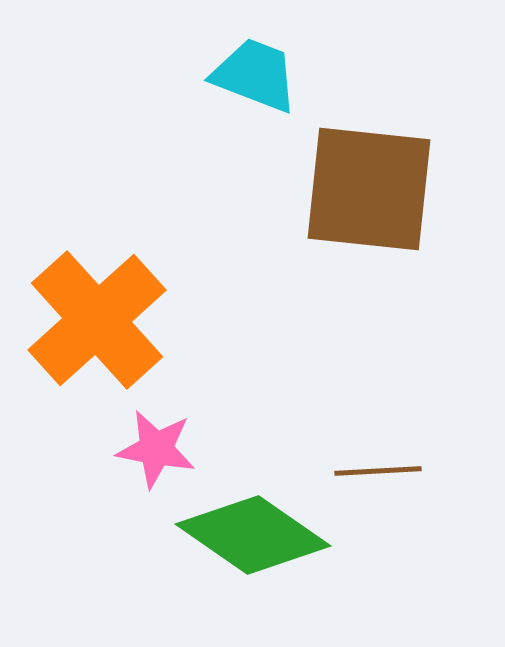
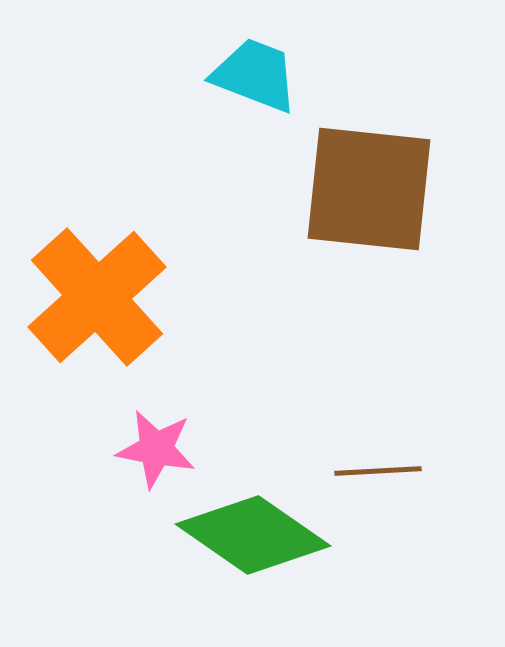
orange cross: moved 23 px up
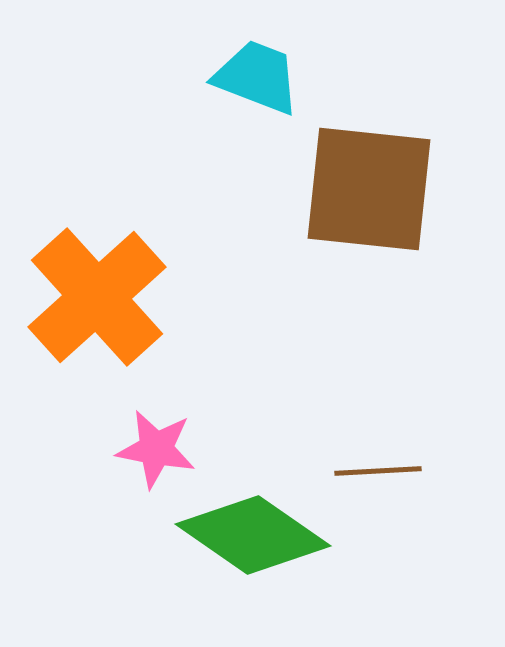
cyan trapezoid: moved 2 px right, 2 px down
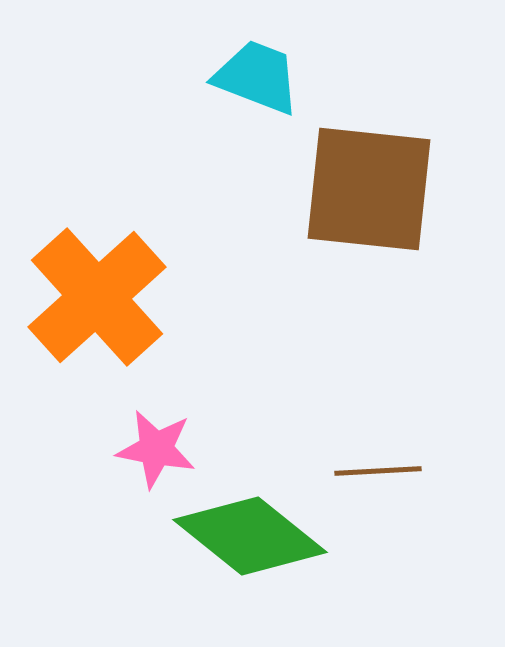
green diamond: moved 3 px left, 1 px down; rotated 4 degrees clockwise
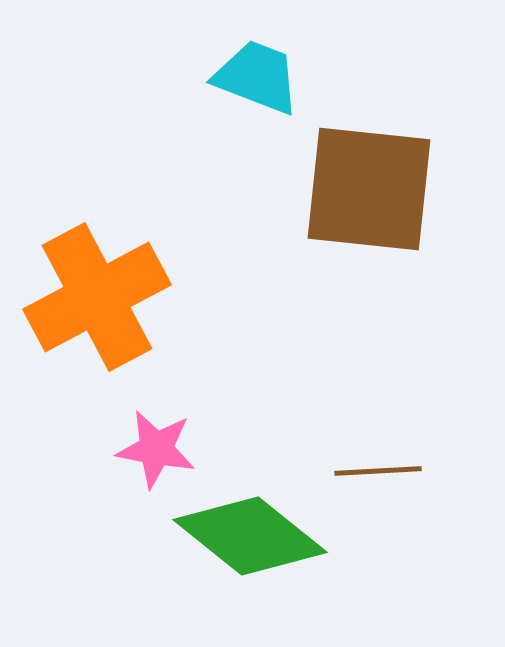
orange cross: rotated 14 degrees clockwise
